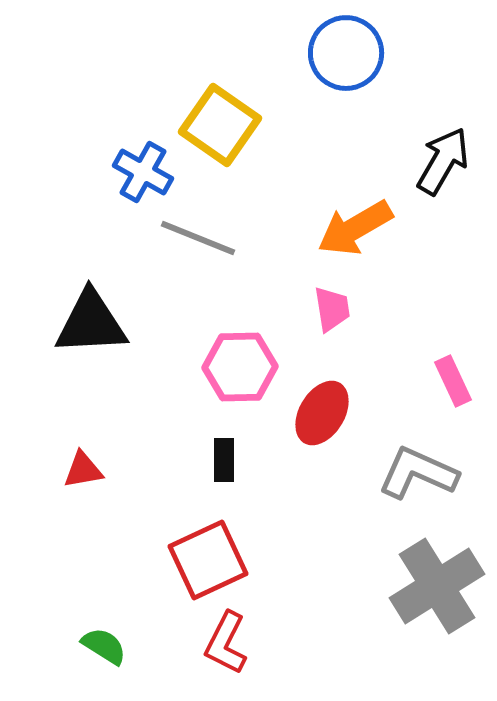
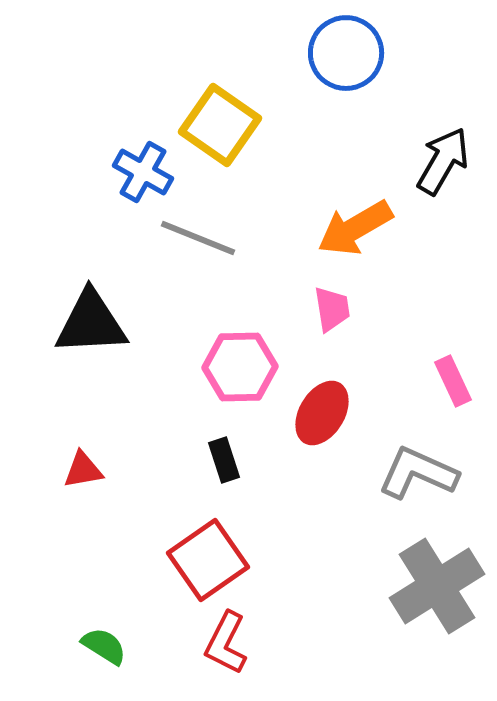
black rectangle: rotated 18 degrees counterclockwise
red square: rotated 10 degrees counterclockwise
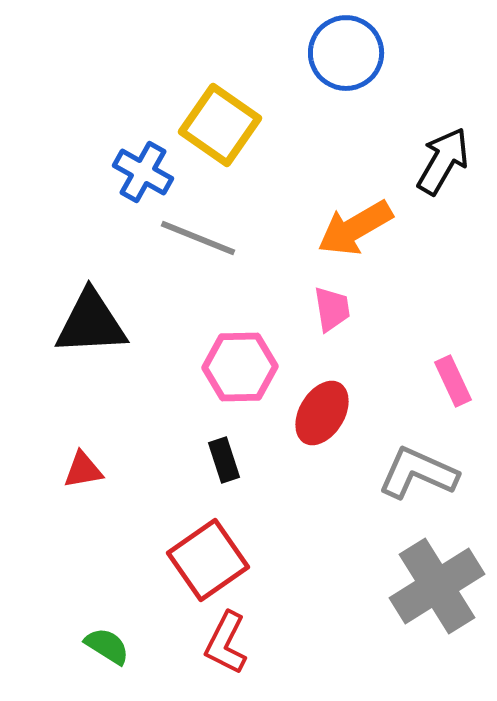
green semicircle: moved 3 px right
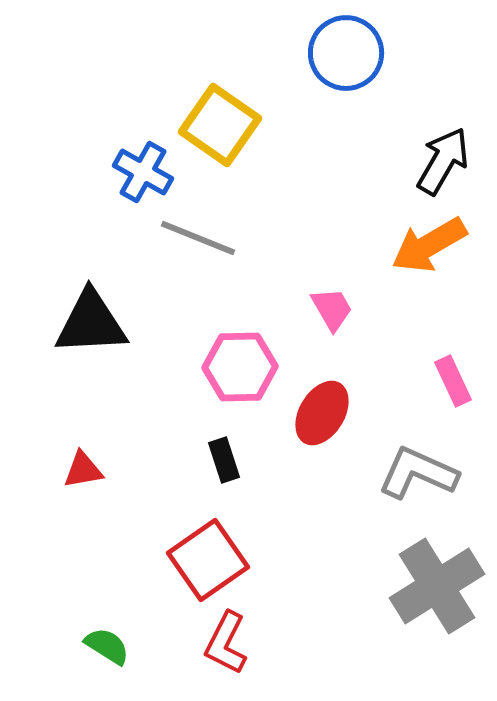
orange arrow: moved 74 px right, 17 px down
pink trapezoid: rotated 21 degrees counterclockwise
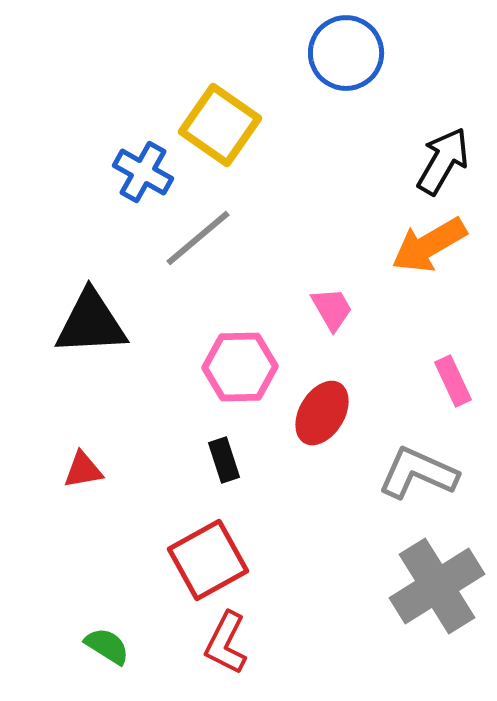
gray line: rotated 62 degrees counterclockwise
red square: rotated 6 degrees clockwise
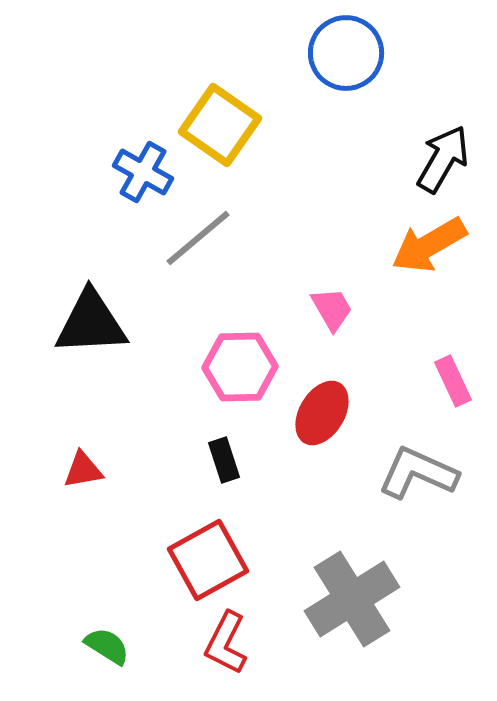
black arrow: moved 2 px up
gray cross: moved 85 px left, 13 px down
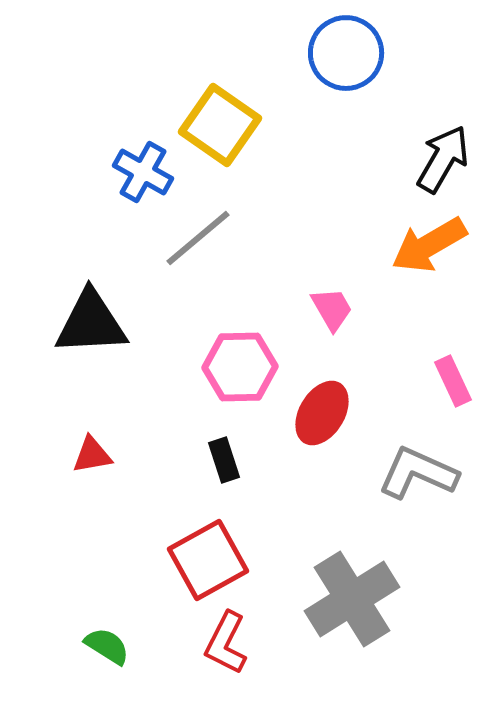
red triangle: moved 9 px right, 15 px up
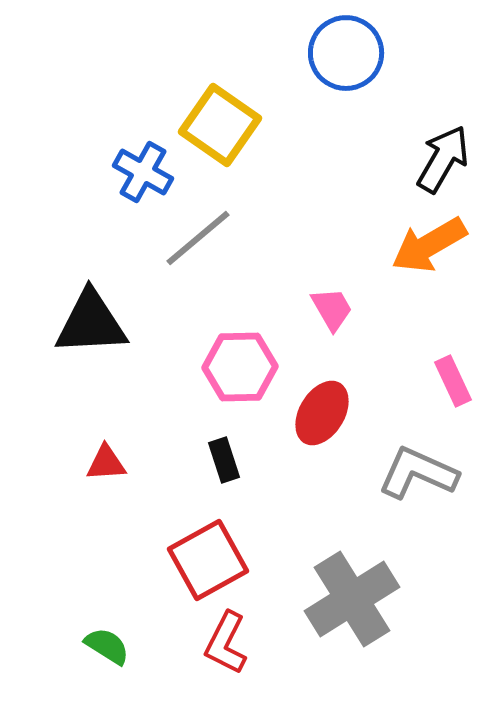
red triangle: moved 14 px right, 8 px down; rotated 6 degrees clockwise
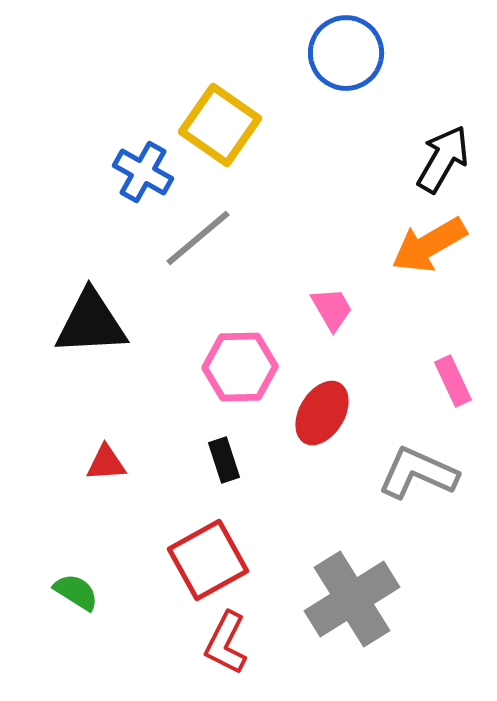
green semicircle: moved 31 px left, 54 px up
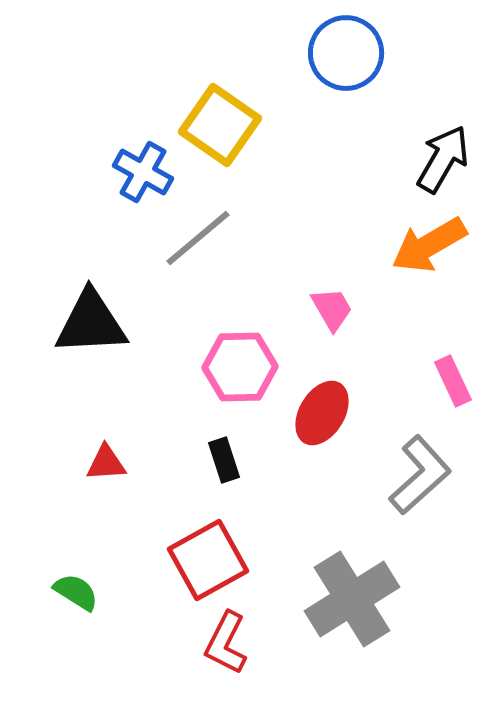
gray L-shape: moved 2 px right, 2 px down; rotated 114 degrees clockwise
